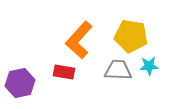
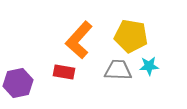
purple hexagon: moved 2 px left
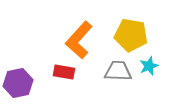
yellow pentagon: moved 1 px up
cyan star: rotated 18 degrees counterclockwise
gray trapezoid: moved 1 px down
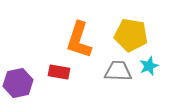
orange L-shape: rotated 24 degrees counterclockwise
red rectangle: moved 5 px left
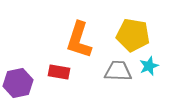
yellow pentagon: moved 2 px right
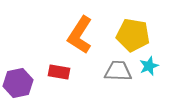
orange L-shape: moved 1 px right, 5 px up; rotated 15 degrees clockwise
